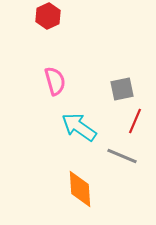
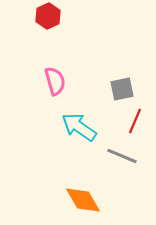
orange diamond: moved 3 px right, 11 px down; rotated 27 degrees counterclockwise
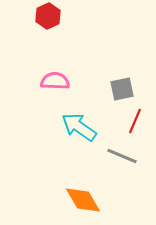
pink semicircle: rotated 72 degrees counterclockwise
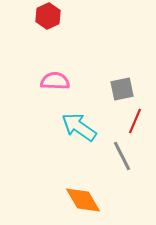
gray line: rotated 40 degrees clockwise
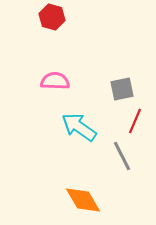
red hexagon: moved 4 px right, 1 px down; rotated 20 degrees counterclockwise
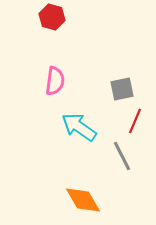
pink semicircle: rotated 96 degrees clockwise
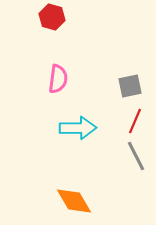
pink semicircle: moved 3 px right, 2 px up
gray square: moved 8 px right, 3 px up
cyan arrow: moved 1 px left, 1 px down; rotated 144 degrees clockwise
gray line: moved 14 px right
orange diamond: moved 9 px left, 1 px down
